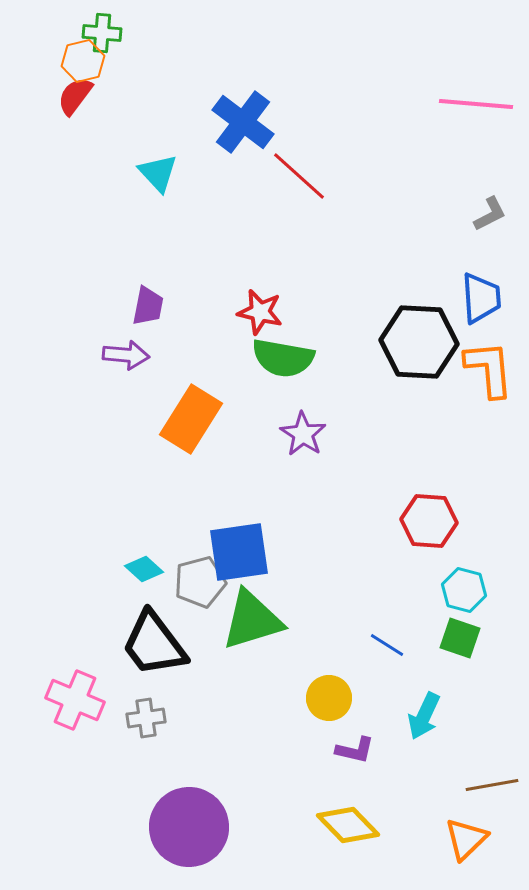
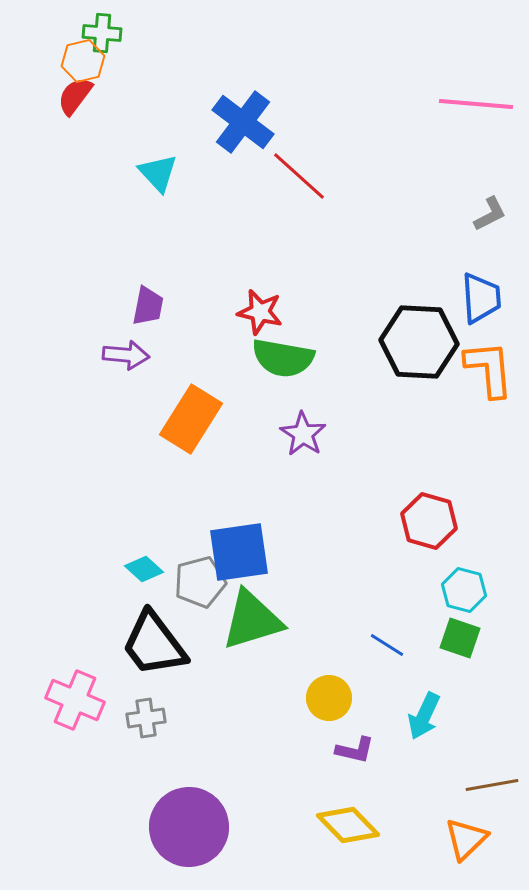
red hexagon: rotated 12 degrees clockwise
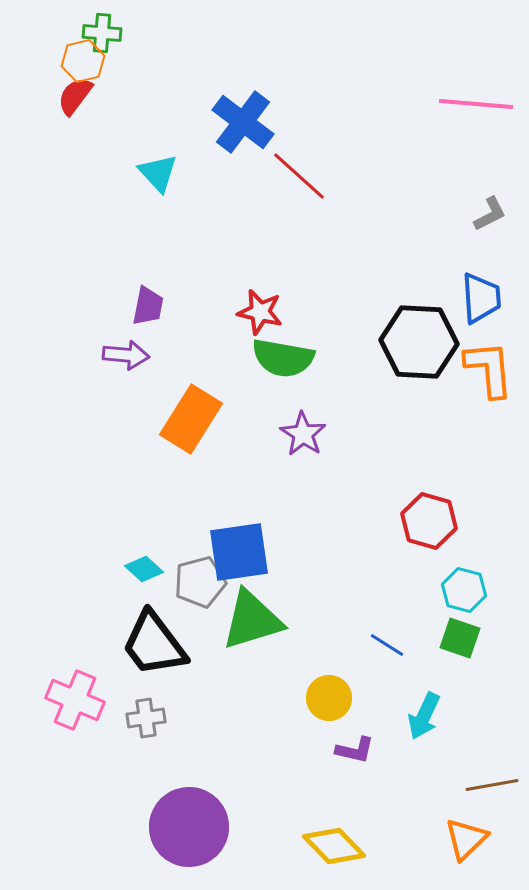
yellow diamond: moved 14 px left, 21 px down
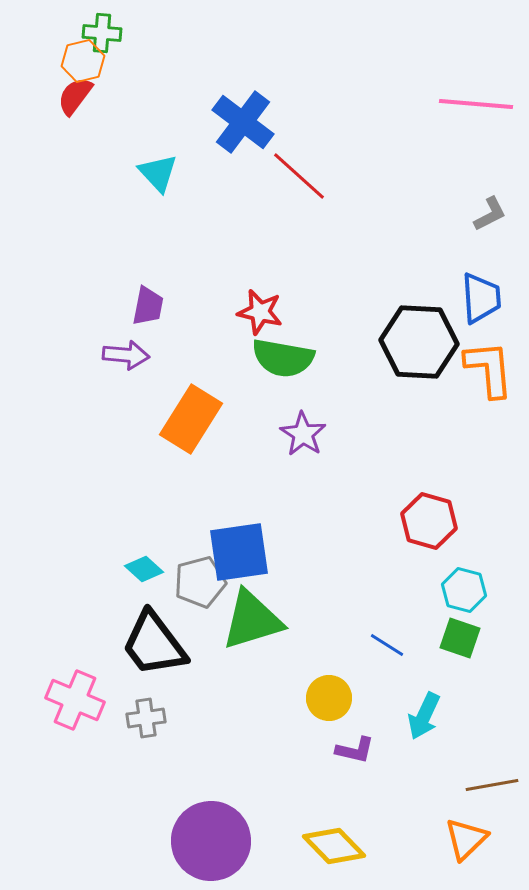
purple circle: moved 22 px right, 14 px down
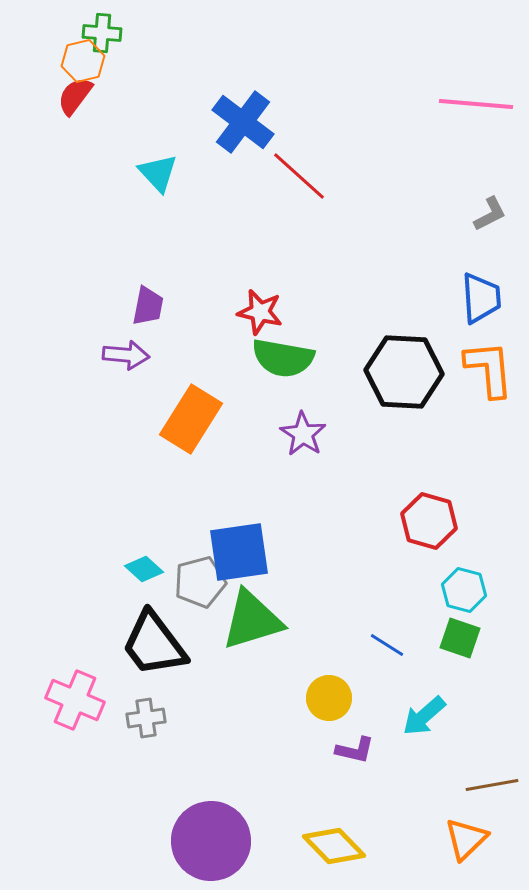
black hexagon: moved 15 px left, 30 px down
cyan arrow: rotated 24 degrees clockwise
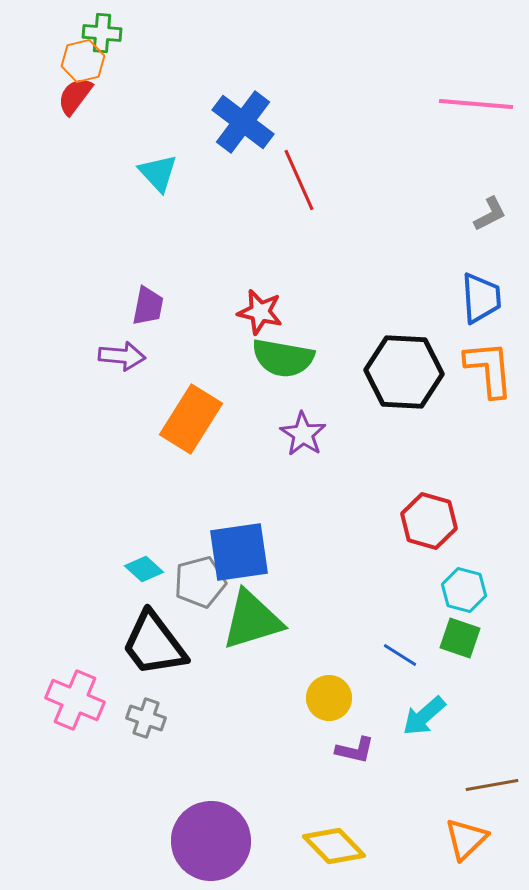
red line: moved 4 px down; rotated 24 degrees clockwise
purple arrow: moved 4 px left, 1 px down
blue line: moved 13 px right, 10 px down
gray cross: rotated 27 degrees clockwise
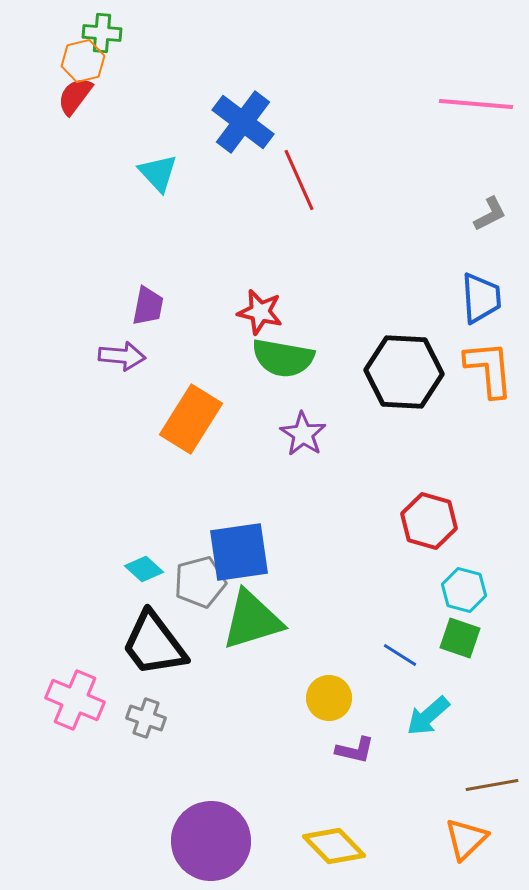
cyan arrow: moved 4 px right
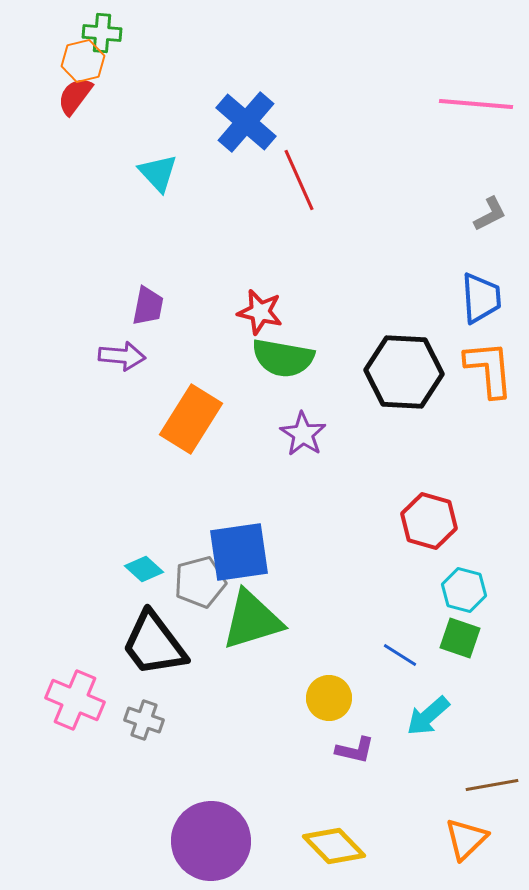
blue cross: moved 3 px right; rotated 4 degrees clockwise
gray cross: moved 2 px left, 2 px down
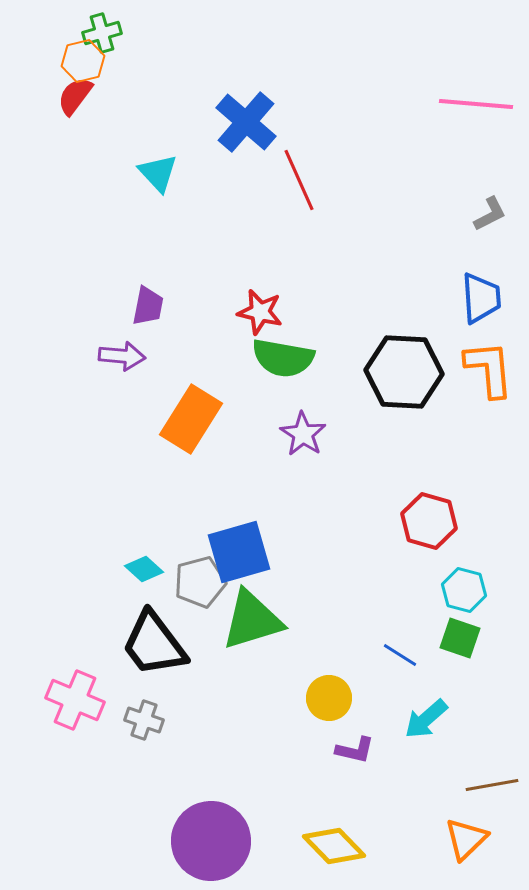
green cross: rotated 21 degrees counterclockwise
blue square: rotated 8 degrees counterclockwise
cyan arrow: moved 2 px left, 3 px down
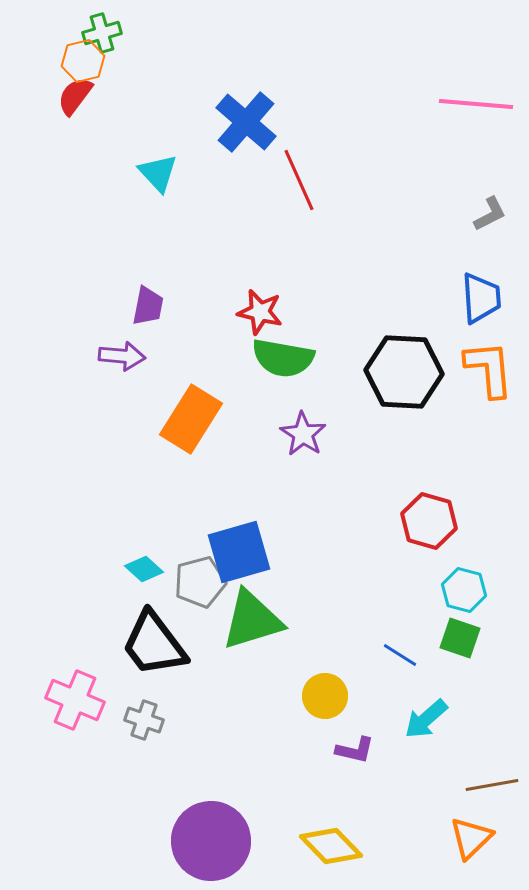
yellow circle: moved 4 px left, 2 px up
orange triangle: moved 5 px right, 1 px up
yellow diamond: moved 3 px left
